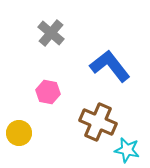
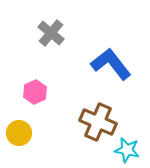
blue L-shape: moved 1 px right, 2 px up
pink hexagon: moved 13 px left; rotated 25 degrees clockwise
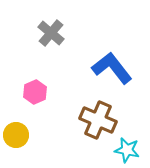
blue L-shape: moved 1 px right, 4 px down
brown cross: moved 2 px up
yellow circle: moved 3 px left, 2 px down
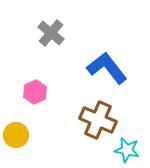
blue L-shape: moved 5 px left
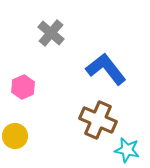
blue L-shape: moved 1 px left, 1 px down
pink hexagon: moved 12 px left, 5 px up
yellow circle: moved 1 px left, 1 px down
